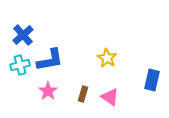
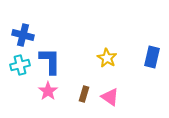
blue cross: rotated 35 degrees counterclockwise
blue L-shape: moved 1 px down; rotated 80 degrees counterclockwise
blue rectangle: moved 23 px up
brown rectangle: moved 1 px right
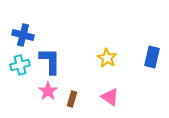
brown rectangle: moved 12 px left, 5 px down
